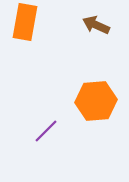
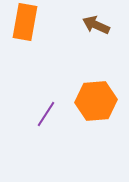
purple line: moved 17 px up; rotated 12 degrees counterclockwise
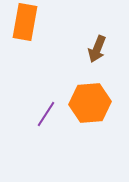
brown arrow: moved 1 px right, 24 px down; rotated 92 degrees counterclockwise
orange hexagon: moved 6 px left, 2 px down
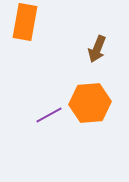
purple line: moved 3 px right, 1 px down; rotated 28 degrees clockwise
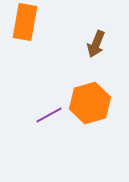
brown arrow: moved 1 px left, 5 px up
orange hexagon: rotated 12 degrees counterclockwise
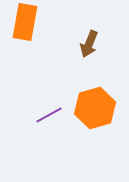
brown arrow: moved 7 px left
orange hexagon: moved 5 px right, 5 px down
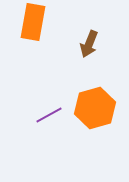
orange rectangle: moved 8 px right
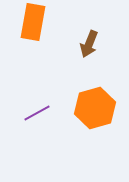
purple line: moved 12 px left, 2 px up
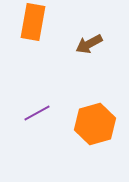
brown arrow: rotated 40 degrees clockwise
orange hexagon: moved 16 px down
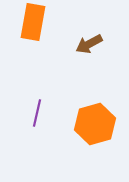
purple line: rotated 48 degrees counterclockwise
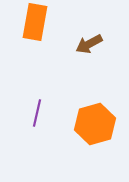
orange rectangle: moved 2 px right
